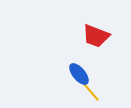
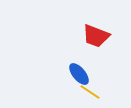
yellow line: moved 1 px left; rotated 15 degrees counterclockwise
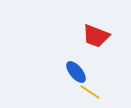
blue ellipse: moved 3 px left, 2 px up
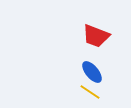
blue ellipse: moved 16 px right
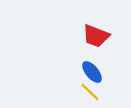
yellow line: rotated 10 degrees clockwise
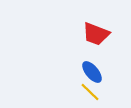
red trapezoid: moved 2 px up
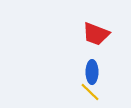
blue ellipse: rotated 40 degrees clockwise
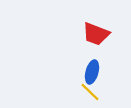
blue ellipse: rotated 15 degrees clockwise
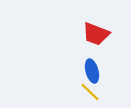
blue ellipse: moved 1 px up; rotated 30 degrees counterclockwise
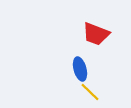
blue ellipse: moved 12 px left, 2 px up
